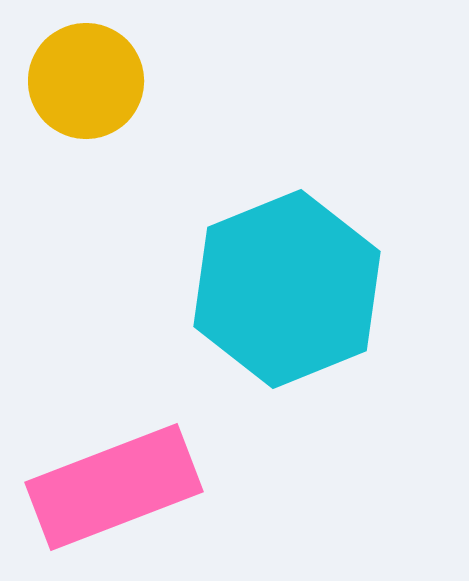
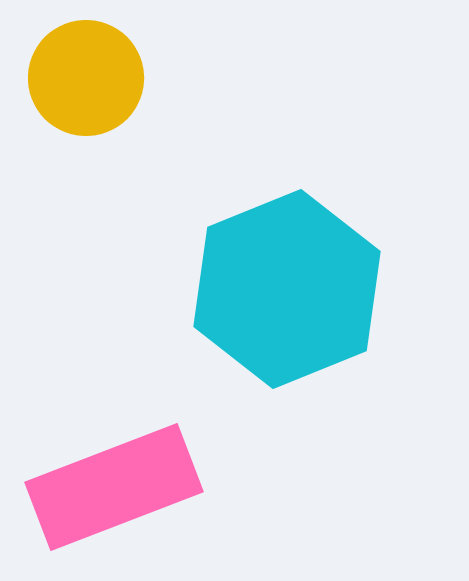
yellow circle: moved 3 px up
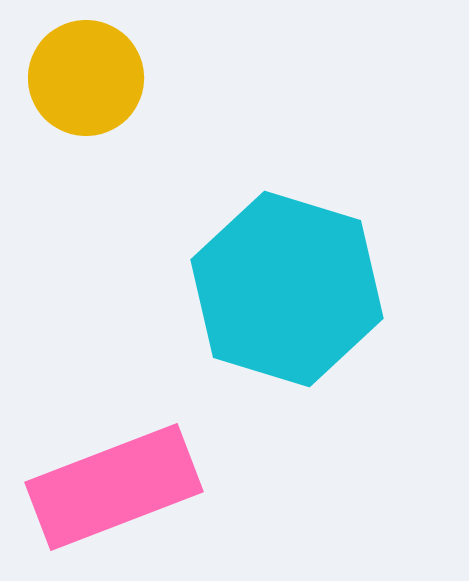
cyan hexagon: rotated 21 degrees counterclockwise
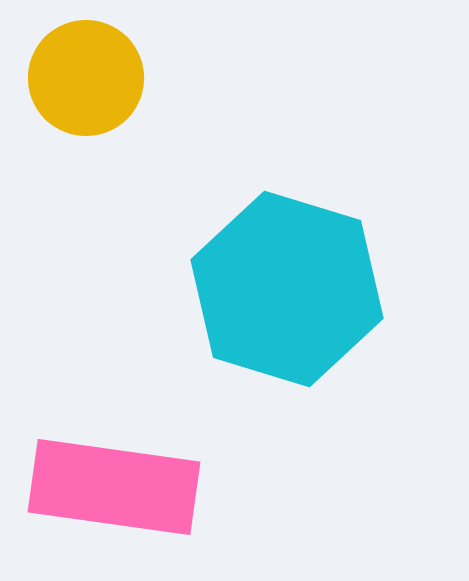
pink rectangle: rotated 29 degrees clockwise
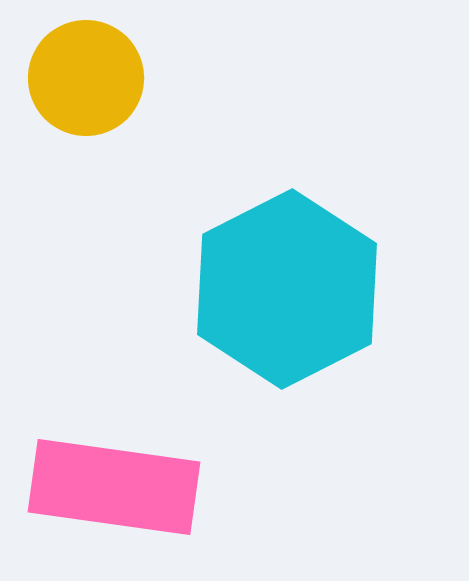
cyan hexagon: rotated 16 degrees clockwise
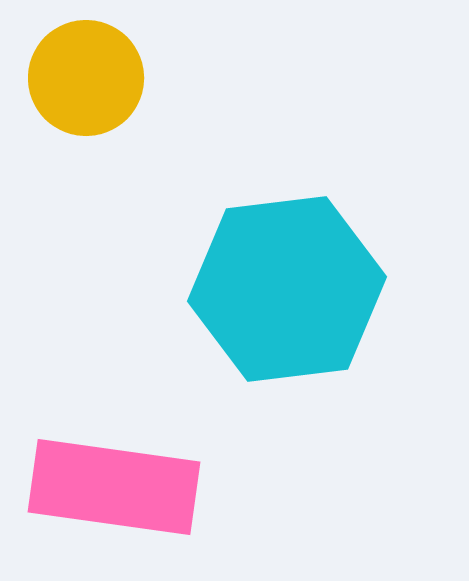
cyan hexagon: rotated 20 degrees clockwise
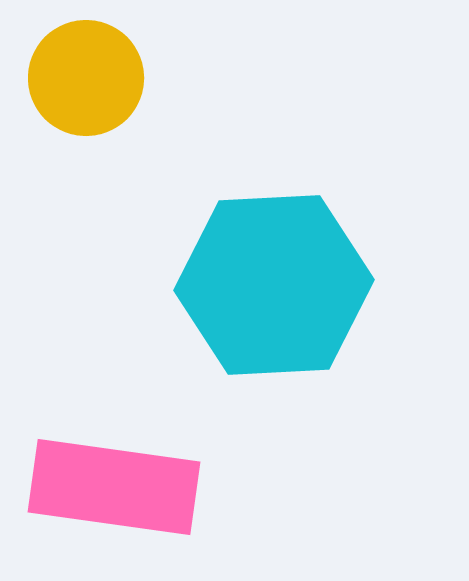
cyan hexagon: moved 13 px left, 4 px up; rotated 4 degrees clockwise
